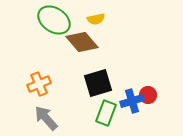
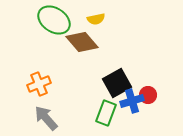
black square: moved 19 px right; rotated 12 degrees counterclockwise
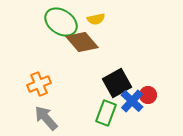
green ellipse: moved 7 px right, 2 px down
blue cross: rotated 30 degrees counterclockwise
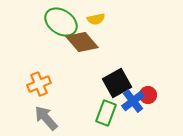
blue cross: moved 1 px right; rotated 10 degrees clockwise
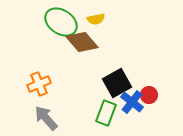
red circle: moved 1 px right
blue cross: moved 1 px left, 1 px down; rotated 15 degrees counterclockwise
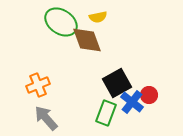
yellow semicircle: moved 2 px right, 2 px up
brown diamond: moved 5 px right, 2 px up; rotated 20 degrees clockwise
orange cross: moved 1 px left, 1 px down
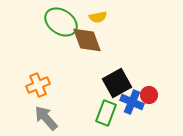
blue cross: rotated 15 degrees counterclockwise
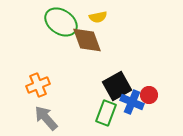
black square: moved 3 px down
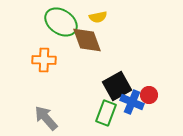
orange cross: moved 6 px right, 25 px up; rotated 25 degrees clockwise
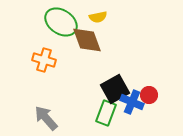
orange cross: rotated 15 degrees clockwise
black square: moved 2 px left, 3 px down
